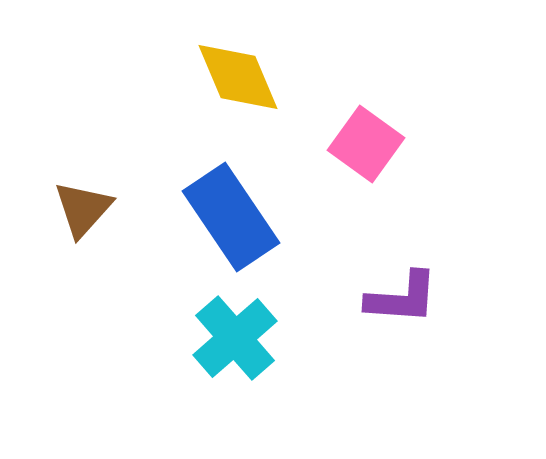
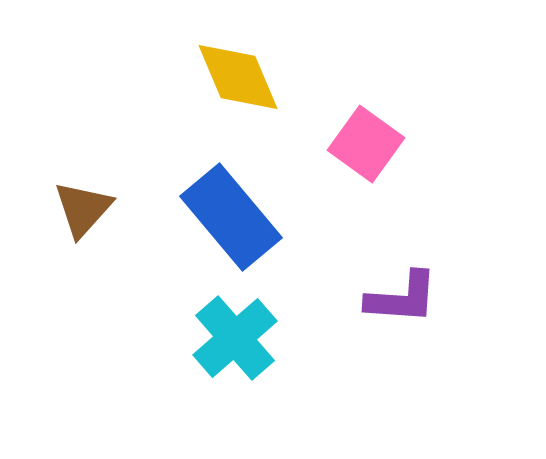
blue rectangle: rotated 6 degrees counterclockwise
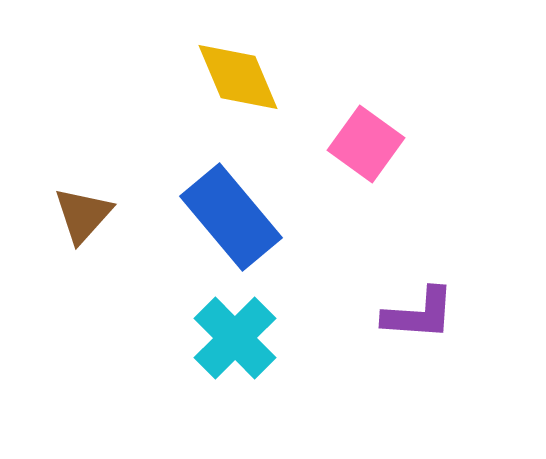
brown triangle: moved 6 px down
purple L-shape: moved 17 px right, 16 px down
cyan cross: rotated 4 degrees counterclockwise
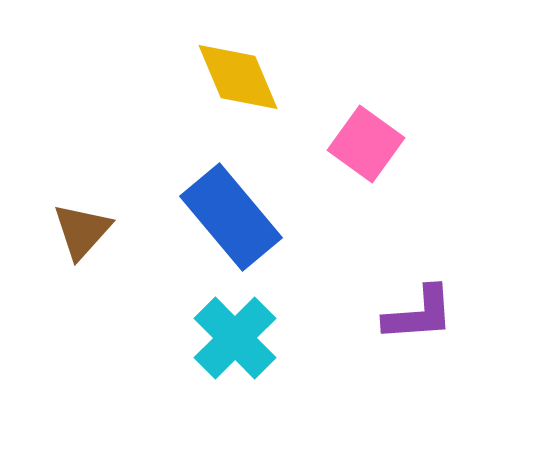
brown triangle: moved 1 px left, 16 px down
purple L-shape: rotated 8 degrees counterclockwise
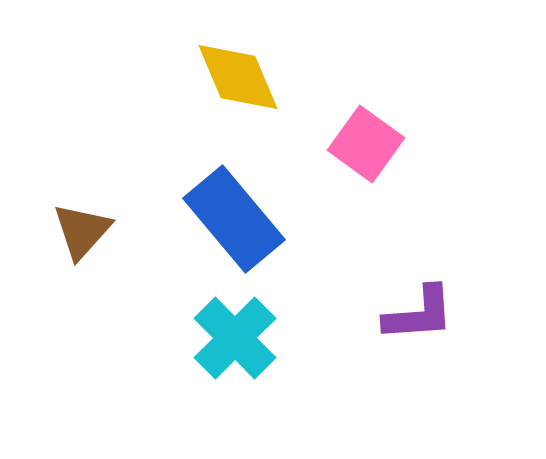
blue rectangle: moved 3 px right, 2 px down
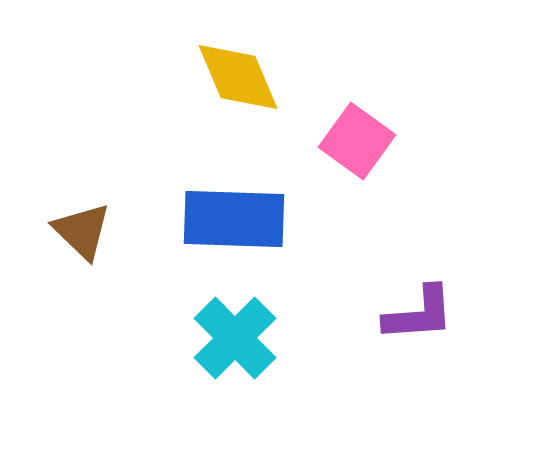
pink square: moved 9 px left, 3 px up
blue rectangle: rotated 48 degrees counterclockwise
brown triangle: rotated 28 degrees counterclockwise
